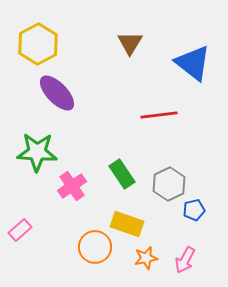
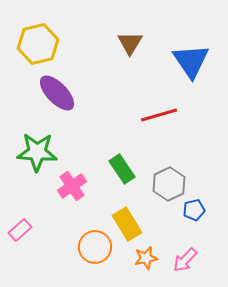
yellow hexagon: rotated 15 degrees clockwise
blue triangle: moved 2 px left, 2 px up; rotated 18 degrees clockwise
red line: rotated 9 degrees counterclockwise
green rectangle: moved 5 px up
yellow rectangle: rotated 40 degrees clockwise
pink arrow: rotated 16 degrees clockwise
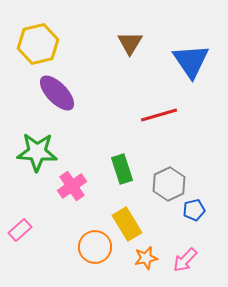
green rectangle: rotated 16 degrees clockwise
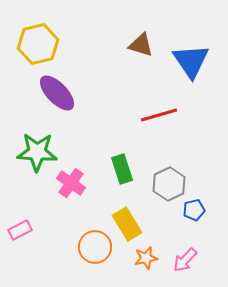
brown triangle: moved 11 px right, 2 px down; rotated 44 degrees counterclockwise
pink cross: moved 1 px left, 3 px up; rotated 20 degrees counterclockwise
pink rectangle: rotated 15 degrees clockwise
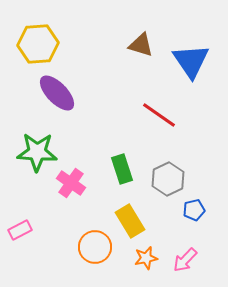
yellow hexagon: rotated 9 degrees clockwise
red line: rotated 51 degrees clockwise
gray hexagon: moved 1 px left, 5 px up
yellow rectangle: moved 3 px right, 3 px up
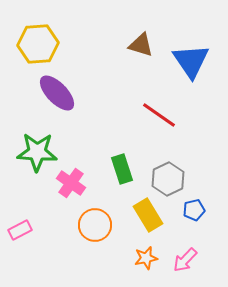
yellow rectangle: moved 18 px right, 6 px up
orange circle: moved 22 px up
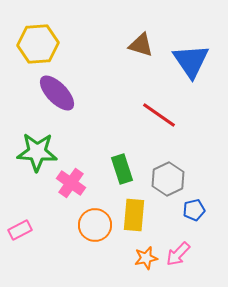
yellow rectangle: moved 14 px left; rotated 36 degrees clockwise
pink arrow: moved 7 px left, 6 px up
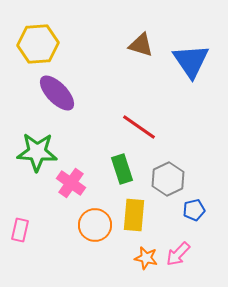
red line: moved 20 px left, 12 px down
pink rectangle: rotated 50 degrees counterclockwise
orange star: rotated 25 degrees clockwise
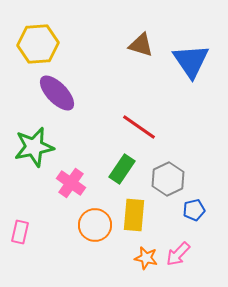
green star: moved 3 px left, 5 px up; rotated 15 degrees counterclockwise
green rectangle: rotated 52 degrees clockwise
pink rectangle: moved 2 px down
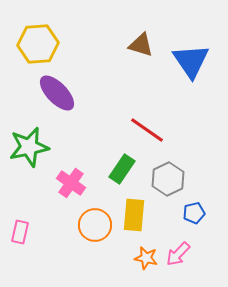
red line: moved 8 px right, 3 px down
green star: moved 5 px left
blue pentagon: moved 3 px down
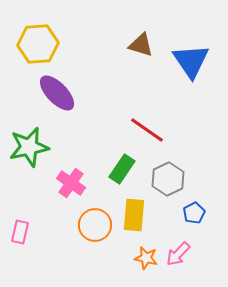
blue pentagon: rotated 15 degrees counterclockwise
